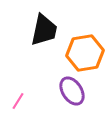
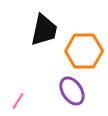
orange hexagon: moved 1 px left, 2 px up; rotated 9 degrees clockwise
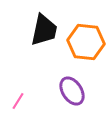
orange hexagon: moved 2 px right, 9 px up; rotated 6 degrees clockwise
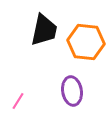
purple ellipse: rotated 24 degrees clockwise
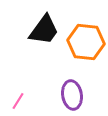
black trapezoid: rotated 24 degrees clockwise
purple ellipse: moved 4 px down
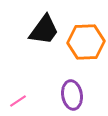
orange hexagon: rotated 9 degrees counterclockwise
pink line: rotated 24 degrees clockwise
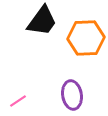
black trapezoid: moved 2 px left, 9 px up
orange hexagon: moved 4 px up
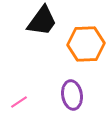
orange hexagon: moved 6 px down
pink line: moved 1 px right, 1 px down
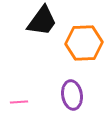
orange hexagon: moved 2 px left, 1 px up
pink line: rotated 30 degrees clockwise
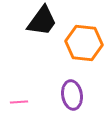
orange hexagon: rotated 9 degrees clockwise
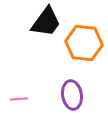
black trapezoid: moved 4 px right, 1 px down
pink line: moved 3 px up
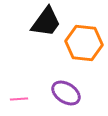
purple ellipse: moved 6 px left, 2 px up; rotated 48 degrees counterclockwise
